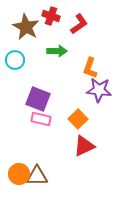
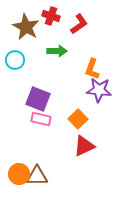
orange L-shape: moved 2 px right, 1 px down
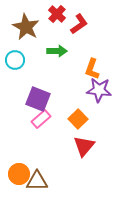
red cross: moved 6 px right, 2 px up; rotated 24 degrees clockwise
pink rectangle: rotated 54 degrees counterclockwise
red triangle: rotated 25 degrees counterclockwise
brown triangle: moved 5 px down
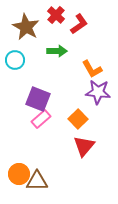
red cross: moved 1 px left, 1 px down
orange L-shape: rotated 50 degrees counterclockwise
purple star: moved 1 px left, 2 px down
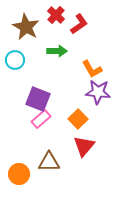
brown triangle: moved 12 px right, 19 px up
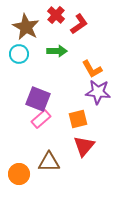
cyan circle: moved 4 px right, 6 px up
orange square: rotated 30 degrees clockwise
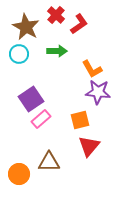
purple square: moved 7 px left; rotated 35 degrees clockwise
orange square: moved 2 px right, 1 px down
red triangle: moved 5 px right
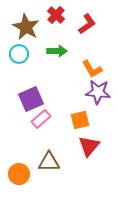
red L-shape: moved 8 px right
purple square: rotated 10 degrees clockwise
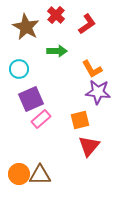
cyan circle: moved 15 px down
brown triangle: moved 9 px left, 13 px down
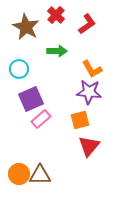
purple star: moved 9 px left
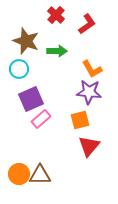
brown star: moved 14 px down; rotated 8 degrees counterclockwise
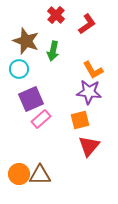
green arrow: moved 4 px left; rotated 102 degrees clockwise
orange L-shape: moved 1 px right, 1 px down
